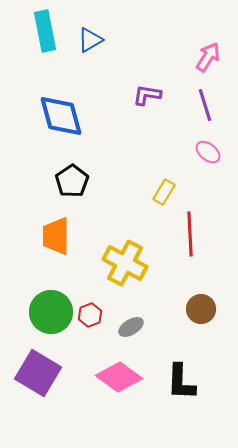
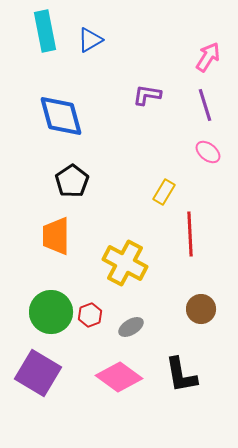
black L-shape: moved 7 px up; rotated 12 degrees counterclockwise
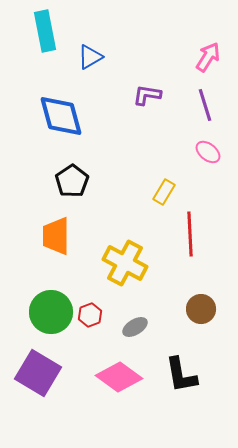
blue triangle: moved 17 px down
gray ellipse: moved 4 px right
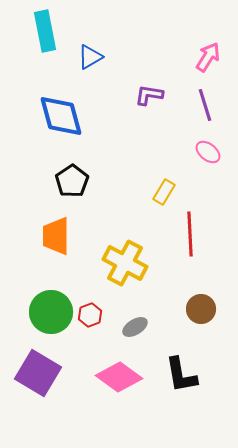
purple L-shape: moved 2 px right
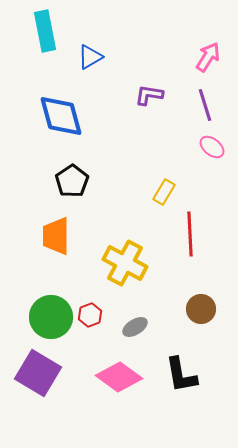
pink ellipse: moved 4 px right, 5 px up
green circle: moved 5 px down
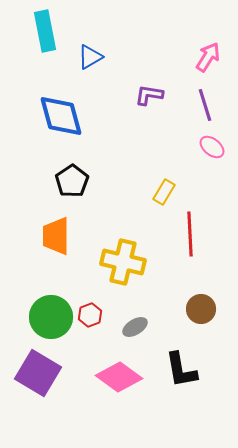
yellow cross: moved 2 px left, 1 px up; rotated 15 degrees counterclockwise
black L-shape: moved 5 px up
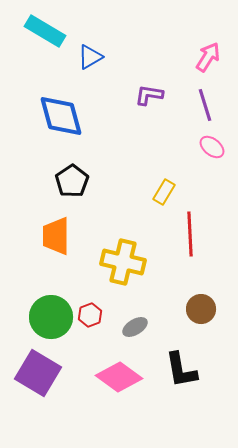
cyan rectangle: rotated 48 degrees counterclockwise
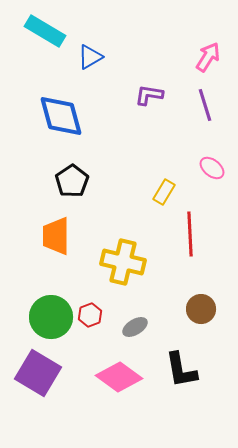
pink ellipse: moved 21 px down
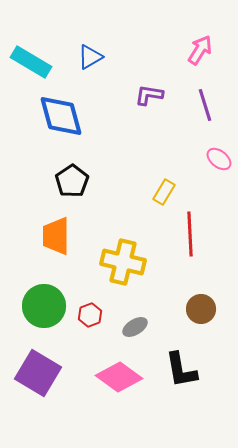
cyan rectangle: moved 14 px left, 31 px down
pink arrow: moved 8 px left, 7 px up
pink ellipse: moved 7 px right, 9 px up
green circle: moved 7 px left, 11 px up
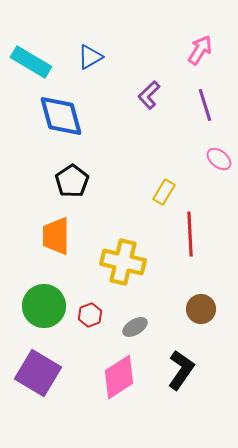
purple L-shape: rotated 52 degrees counterclockwise
black L-shape: rotated 135 degrees counterclockwise
pink diamond: rotated 69 degrees counterclockwise
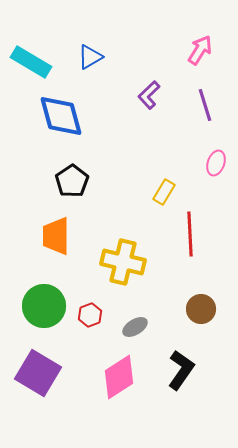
pink ellipse: moved 3 px left, 4 px down; rotated 70 degrees clockwise
